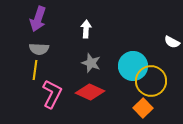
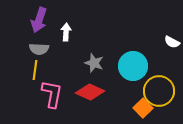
purple arrow: moved 1 px right, 1 px down
white arrow: moved 20 px left, 3 px down
gray star: moved 3 px right
yellow circle: moved 8 px right, 10 px down
pink L-shape: rotated 16 degrees counterclockwise
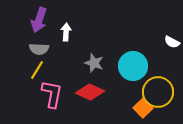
yellow line: moved 2 px right; rotated 24 degrees clockwise
yellow circle: moved 1 px left, 1 px down
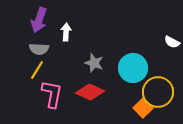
cyan circle: moved 2 px down
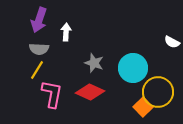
orange square: moved 1 px up
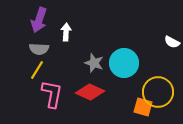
cyan circle: moved 9 px left, 5 px up
orange square: rotated 30 degrees counterclockwise
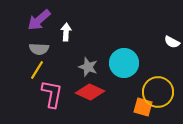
purple arrow: rotated 30 degrees clockwise
gray star: moved 6 px left, 4 px down
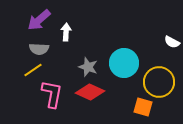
yellow line: moved 4 px left; rotated 24 degrees clockwise
yellow circle: moved 1 px right, 10 px up
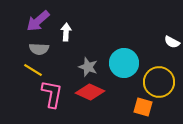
purple arrow: moved 1 px left, 1 px down
yellow line: rotated 66 degrees clockwise
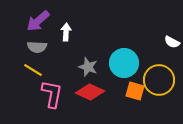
gray semicircle: moved 2 px left, 2 px up
yellow circle: moved 2 px up
orange square: moved 8 px left, 16 px up
